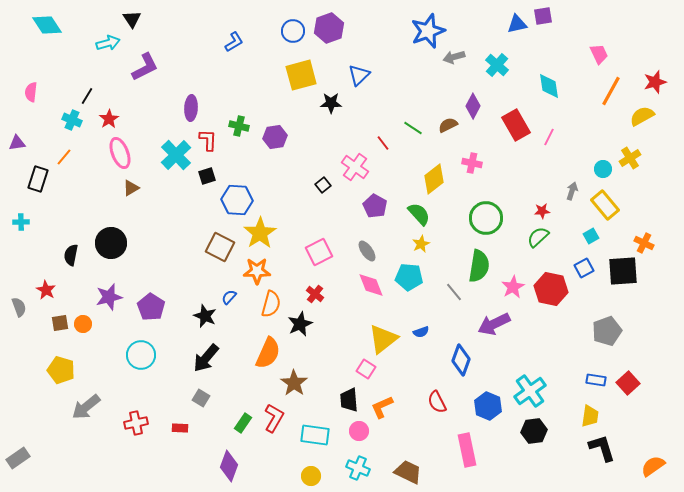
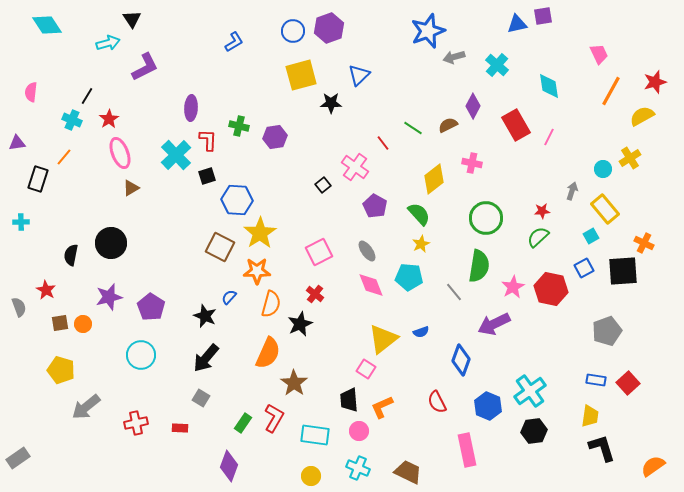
yellow rectangle at (605, 205): moved 4 px down
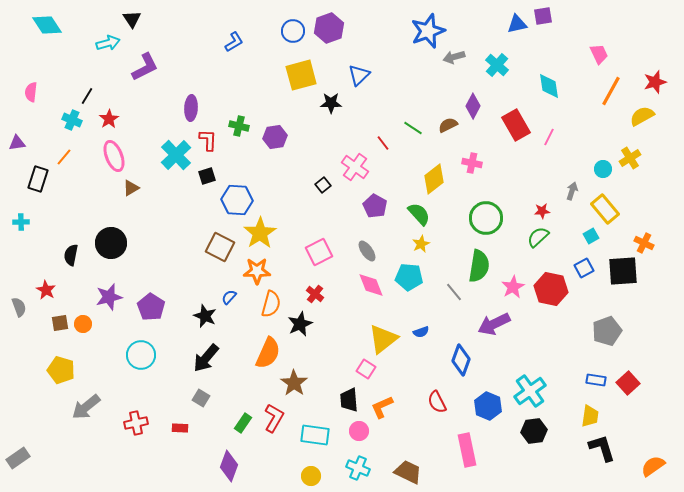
pink ellipse at (120, 153): moved 6 px left, 3 px down
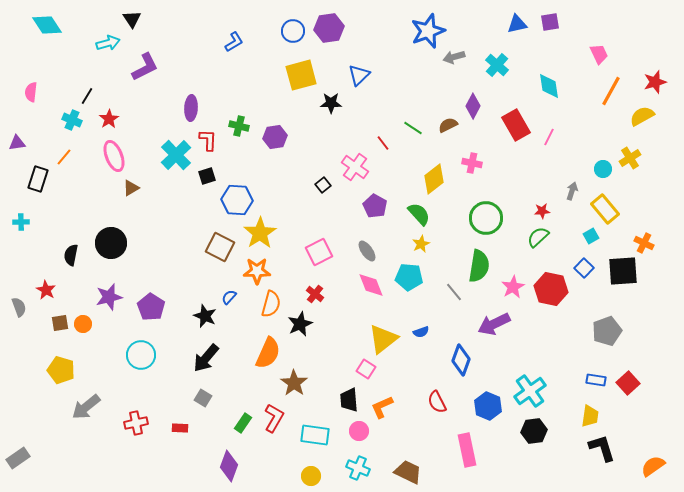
purple square at (543, 16): moved 7 px right, 6 px down
purple hexagon at (329, 28): rotated 12 degrees clockwise
blue square at (584, 268): rotated 18 degrees counterclockwise
gray square at (201, 398): moved 2 px right
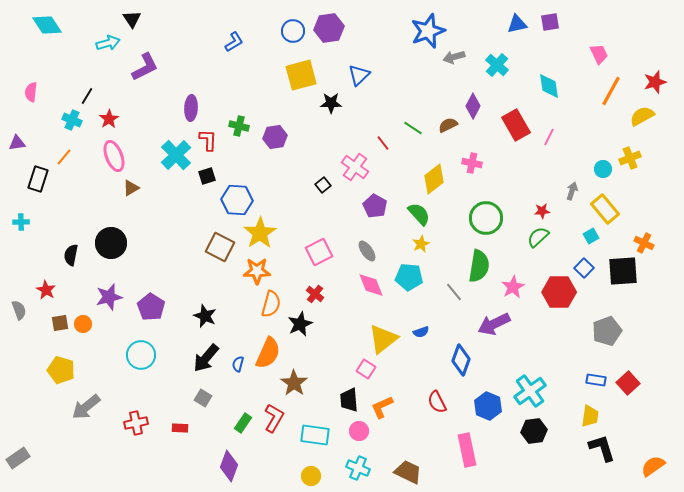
yellow cross at (630, 158): rotated 10 degrees clockwise
red hexagon at (551, 289): moved 8 px right, 3 px down; rotated 12 degrees counterclockwise
blue semicircle at (229, 297): moved 9 px right, 67 px down; rotated 28 degrees counterclockwise
gray semicircle at (19, 307): moved 3 px down
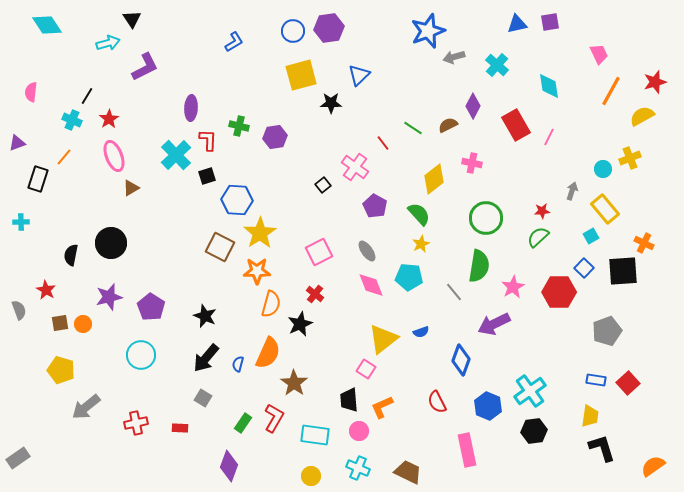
purple triangle at (17, 143): rotated 12 degrees counterclockwise
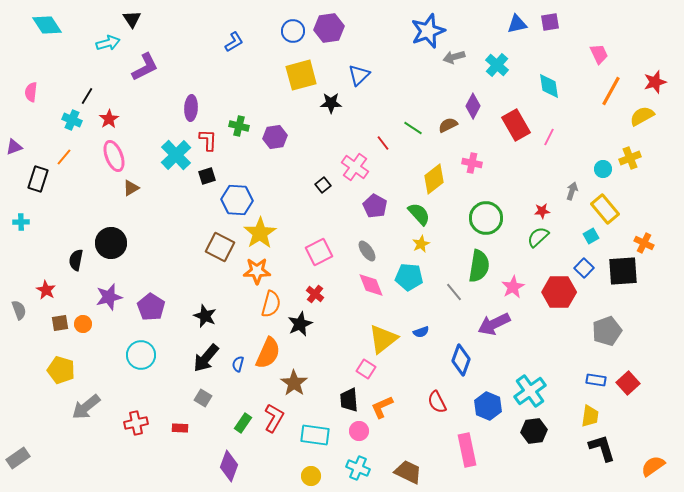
purple triangle at (17, 143): moved 3 px left, 4 px down
black semicircle at (71, 255): moved 5 px right, 5 px down
